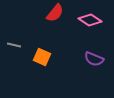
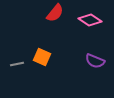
gray line: moved 3 px right, 19 px down; rotated 24 degrees counterclockwise
purple semicircle: moved 1 px right, 2 px down
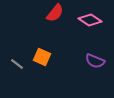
gray line: rotated 48 degrees clockwise
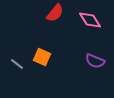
pink diamond: rotated 25 degrees clockwise
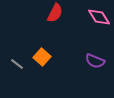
red semicircle: rotated 12 degrees counterclockwise
pink diamond: moved 9 px right, 3 px up
orange square: rotated 18 degrees clockwise
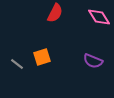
orange square: rotated 30 degrees clockwise
purple semicircle: moved 2 px left
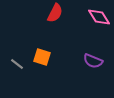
orange square: rotated 36 degrees clockwise
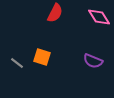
gray line: moved 1 px up
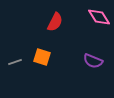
red semicircle: moved 9 px down
gray line: moved 2 px left, 1 px up; rotated 56 degrees counterclockwise
